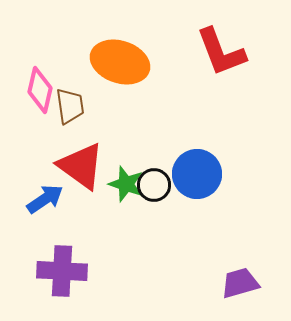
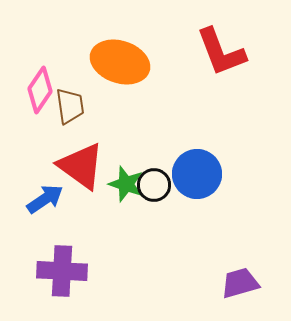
pink diamond: rotated 21 degrees clockwise
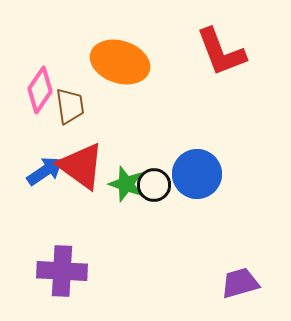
blue arrow: moved 28 px up
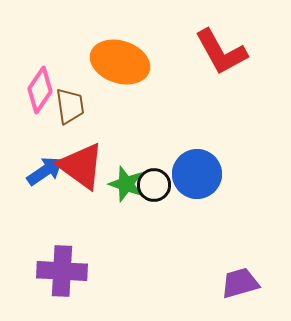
red L-shape: rotated 8 degrees counterclockwise
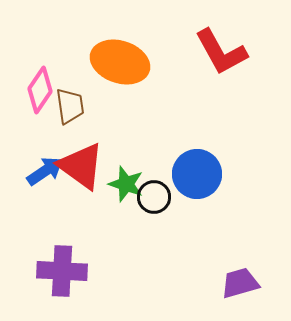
black circle: moved 12 px down
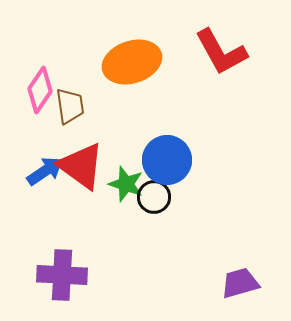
orange ellipse: moved 12 px right; rotated 36 degrees counterclockwise
blue circle: moved 30 px left, 14 px up
purple cross: moved 4 px down
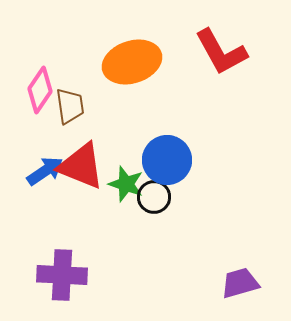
red triangle: rotated 14 degrees counterclockwise
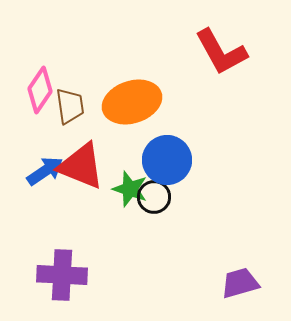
orange ellipse: moved 40 px down
green star: moved 4 px right, 5 px down
